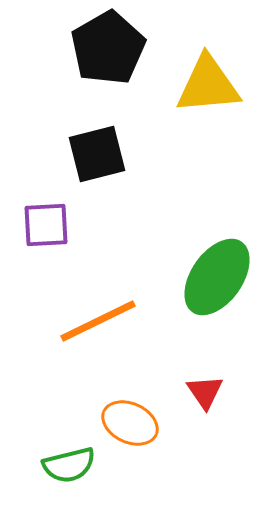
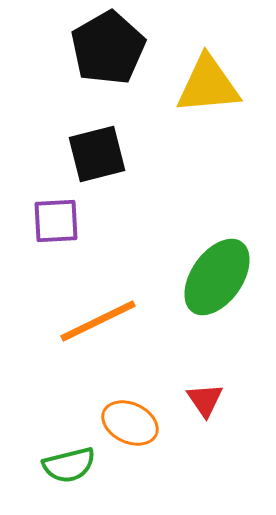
purple square: moved 10 px right, 4 px up
red triangle: moved 8 px down
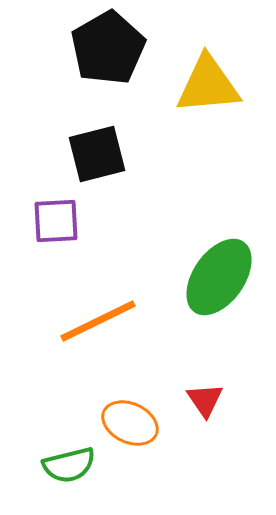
green ellipse: moved 2 px right
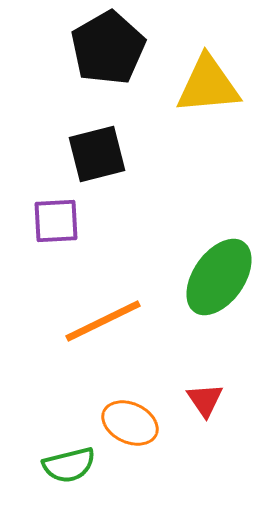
orange line: moved 5 px right
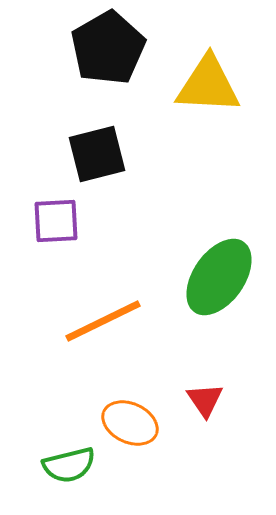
yellow triangle: rotated 8 degrees clockwise
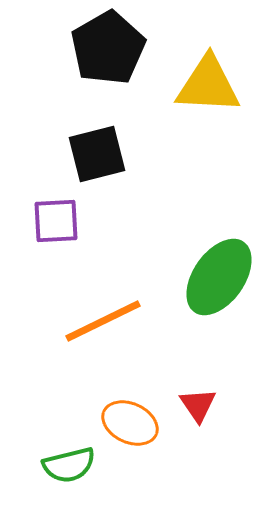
red triangle: moved 7 px left, 5 px down
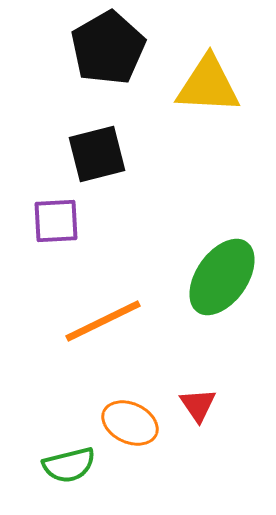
green ellipse: moved 3 px right
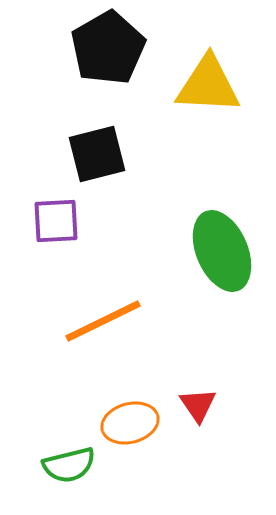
green ellipse: moved 26 px up; rotated 58 degrees counterclockwise
orange ellipse: rotated 40 degrees counterclockwise
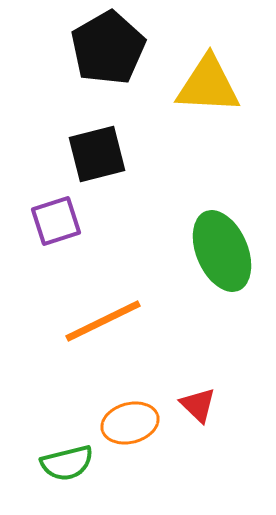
purple square: rotated 15 degrees counterclockwise
red triangle: rotated 12 degrees counterclockwise
green semicircle: moved 2 px left, 2 px up
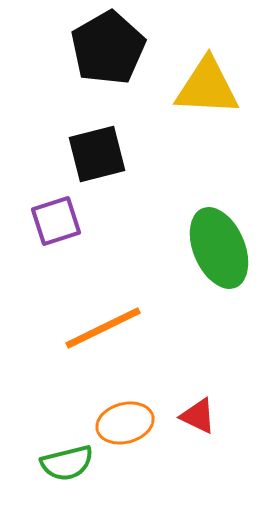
yellow triangle: moved 1 px left, 2 px down
green ellipse: moved 3 px left, 3 px up
orange line: moved 7 px down
red triangle: moved 11 px down; rotated 18 degrees counterclockwise
orange ellipse: moved 5 px left
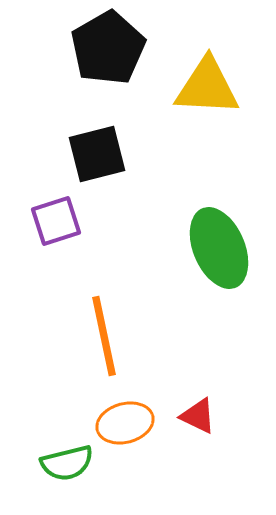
orange line: moved 1 px right, 8 px down; rotated 76 degrees counterclockwise
